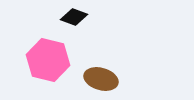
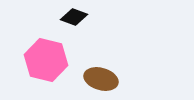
pink hexagon: moved 2 px left
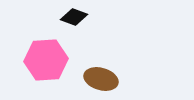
pink hexagon: rotated 18 degrees counterclockwise
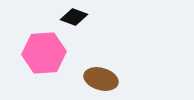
pink hexagon: moved 2 px left, 7 px up
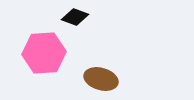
black diamond: moved 1 px right
